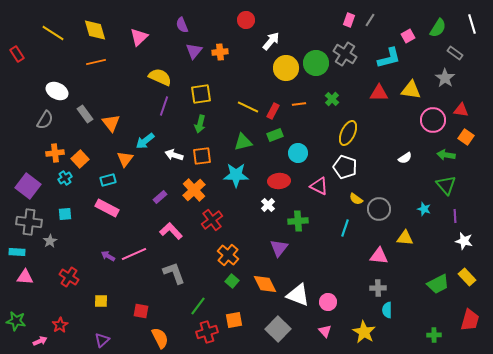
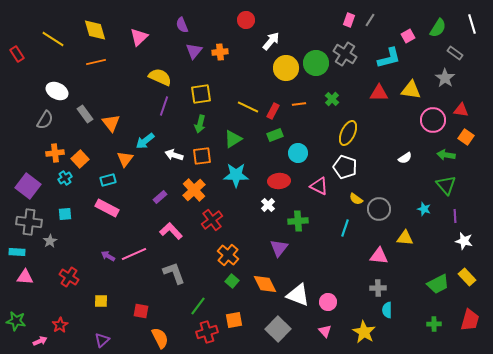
yellow line at (53, 33): moved 6 px down
green triangle at (243, 142): moved 10 px left, 3 px up; rotated 18 degrees counterclockwise
green cross at (434, 335): moved 11 px up
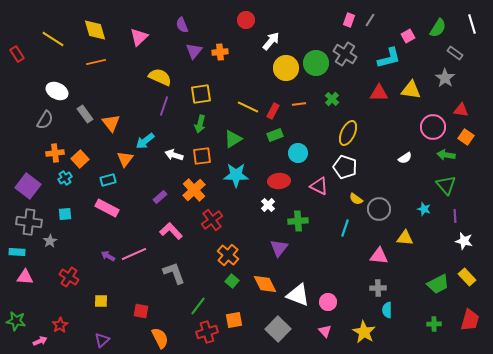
pink circle at (433, 120): moved 7 px down
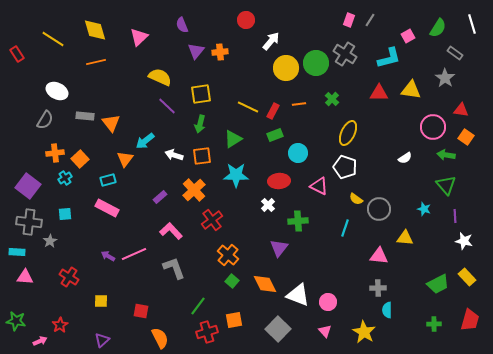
purple triangle at (194, 51): moved 2 px right
purple line at (164, 106): moved 3 px right; rotated 66 degrees counterclockwise
gray rectangle at (85, 114): moved 2 px down; rotated 48 degrees counterclockwise
gray L-shape at (174, 273): moved 5 px up
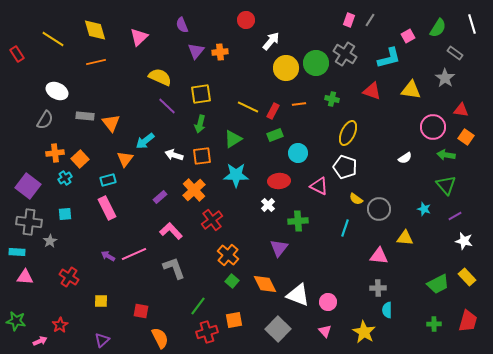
red triangle at (379, 93): moved 7 px left, 2 px up; rotated 18 degrees clockwise
green cross at (332, 99): rotated 32 degrees counterclockwise
pink rectangle at (107, 208): rotated 35 degrees clockwise
purple line at (455, 216): rotated 64 degrees clockwise
red trapezoid at (470, 320): moved 2 px left, 1 px down
